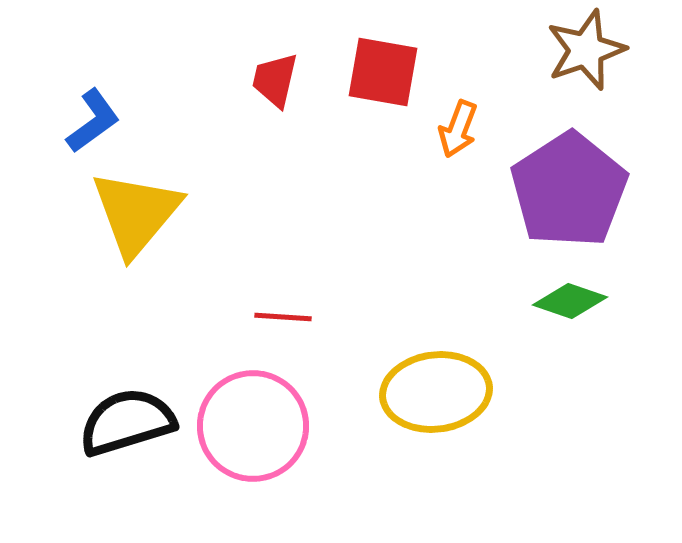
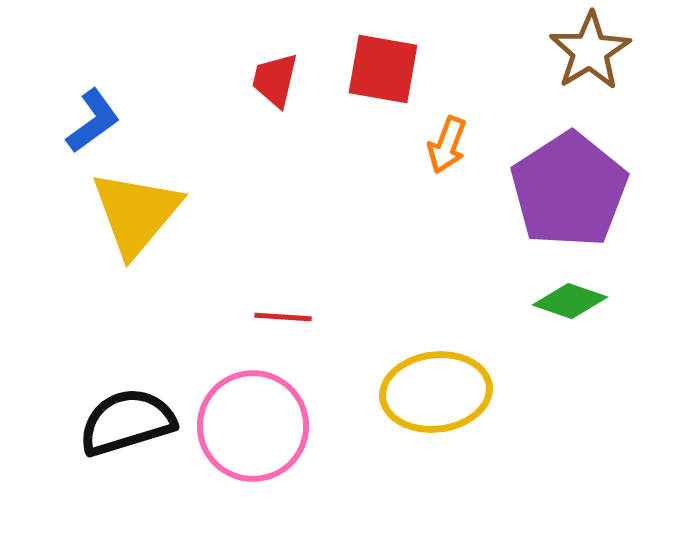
brown star: moved 4 px right, 1 px down; rotated 12 degrees counterclockwise
red square: moved 3 px up
orange arrow: moved 11 px left, 16 px down
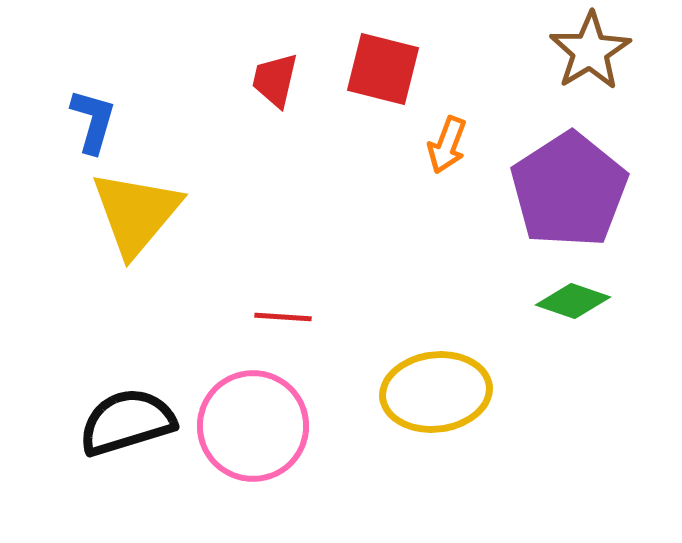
red square: rotated 4 degrees clockwise
blue L-shape: rotated 38 degrees counterclockwise
green diamond: moved 3 px right
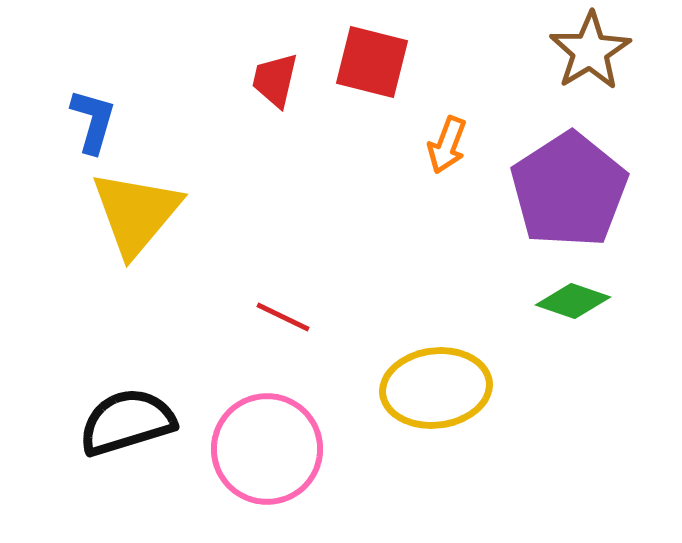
red square: moved 11 px left, 7 px up
red line: rotated 22 degrees clockwise
yellow ellipse: moved 4 px up
pink circle: moved 14 px right, 23 px down
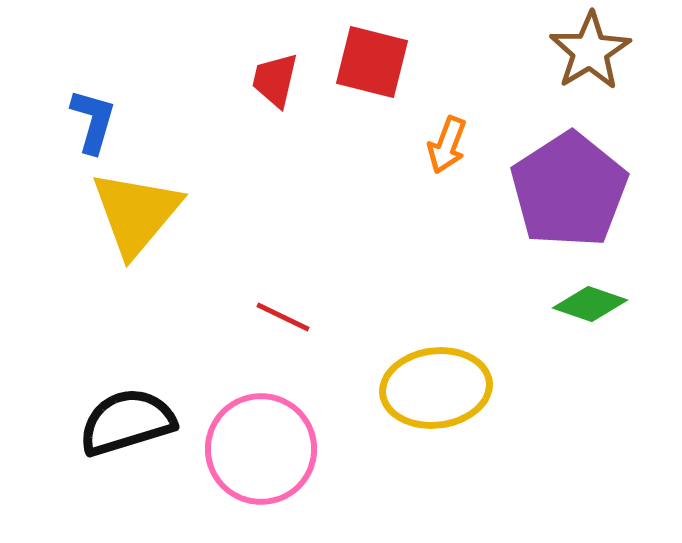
green diamond: moved 17 px right, 3 px down
pink circle: moved 6 px left
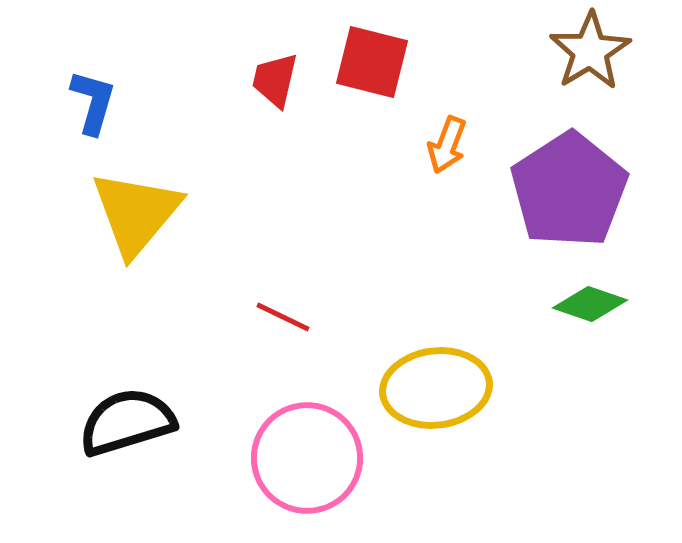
blue L-shape: moved 19 px up
pink circle: moved 46 px right, 9 px down
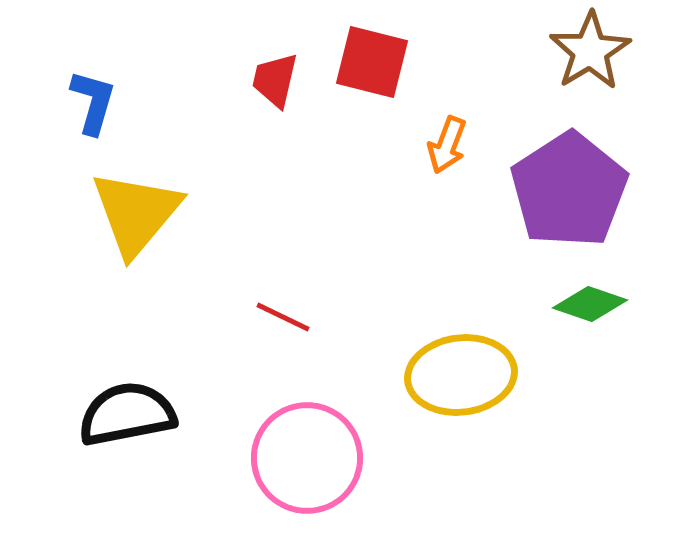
yellow ellipse: moved 25 px right, 13 px up
black semicircle: moved 8 px up; rotated 6 degrees clockwise
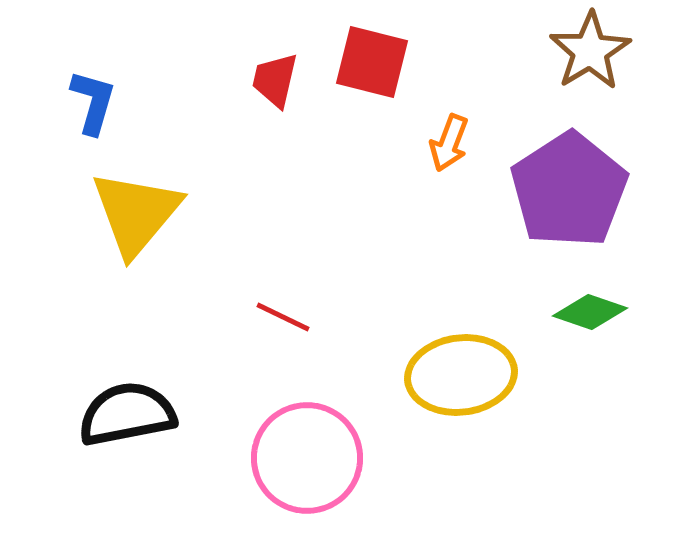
orange arrow: moved 2 px right, 2 px up
green diamond: moved 8 px down
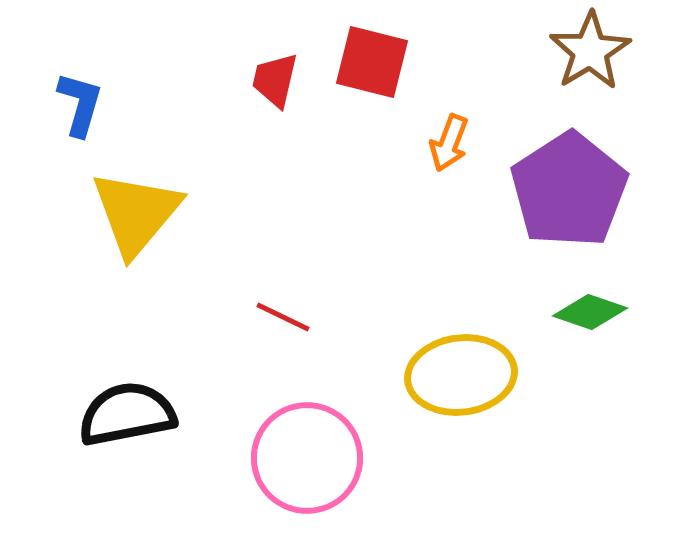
blue L-shape: moved 13 px left, 2 px down
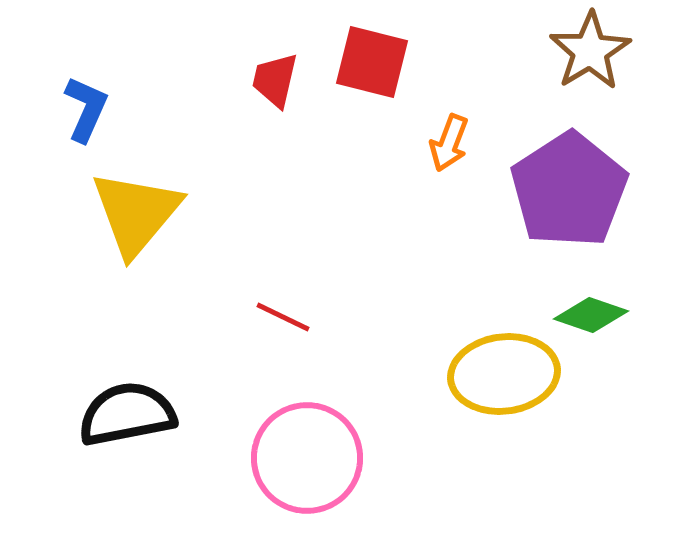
blue L-shape: moved 6 px right, 5 px down; rotated 8 degrees clockwise
green diamond: moved 1 px right, 3 px down
yellow ellipse: moved 43 px right, 1 px up
